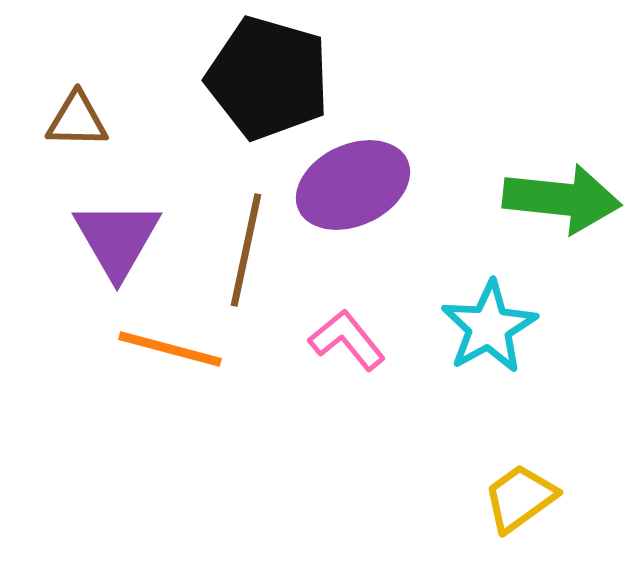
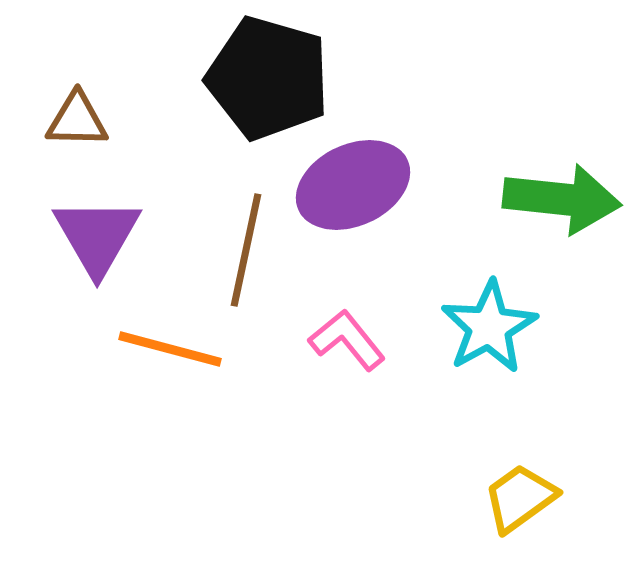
purple triangle: moved 20 px left, 3 px up
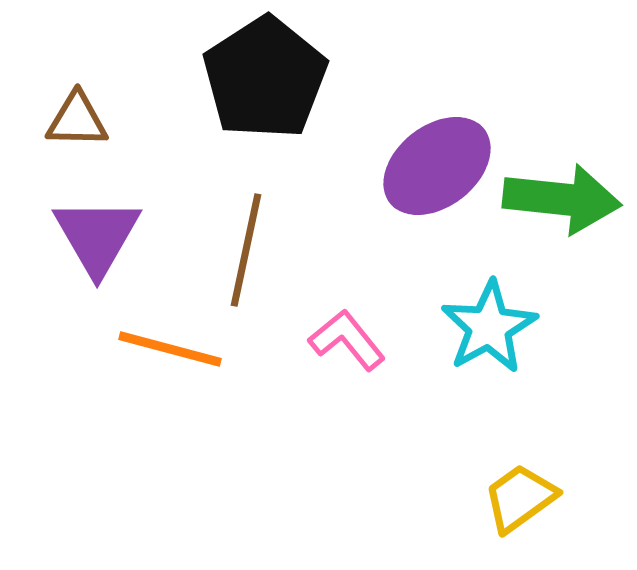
black pentagon: moved 3 px left; rotated 23 degrees clockwise
purple ellipse: moved 84 px right, 19 px up; rotated 13 degrees counterclockwise
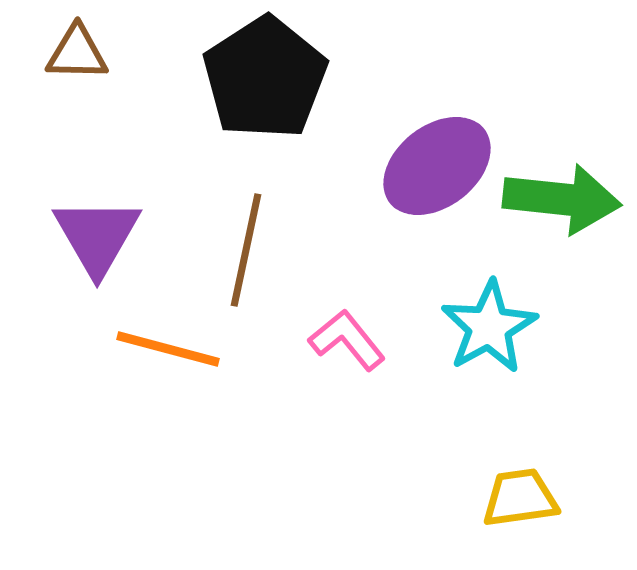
brown triangle: moved 67 px up
orange line: moved 2 px left
yellow trapezoid: rotated 28 degrees clockwise
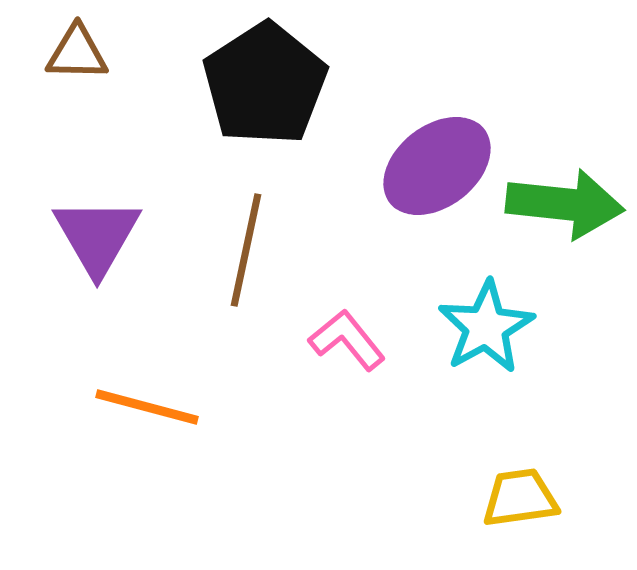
black pentagon: moved 6 px down
green arrow: moved 3 px right, 5 px down
cyan star: moved 3 px left
orange line: moved 21 px left, 58 px down
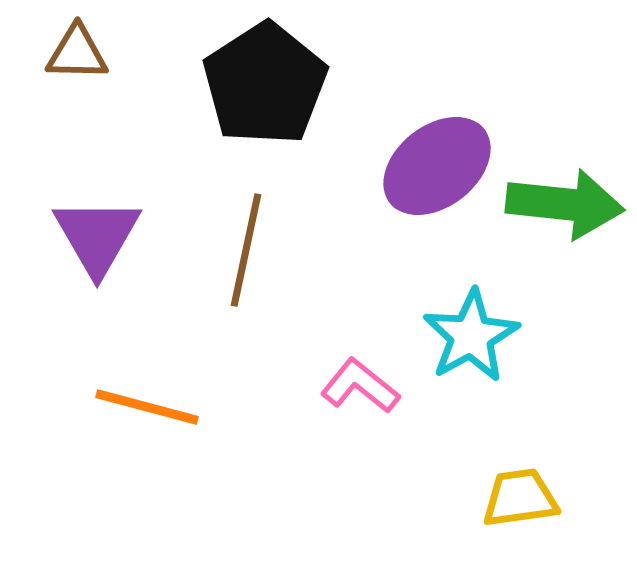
cyan star: moved 15 px left, 9 px down
pink L-shape: moved 13 px right, 46 px down; rotated 12 degrees counterclockwise
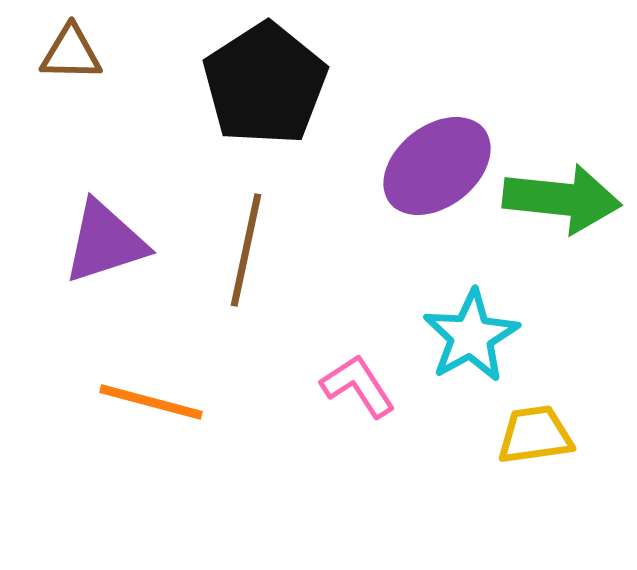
brown triangle: moved 6 px left
green arrow: moved 3 px left, 5 px up
purple triangle: moved 8 px right, 6 px down; rotated 42 degrees clockwise
pink L-shape: moved 2 px left; rotated 18 degrees clockwise
orange line: moved 4 px right, 5 px up
yellow trapezoid: moved 15 px right, 63 px up
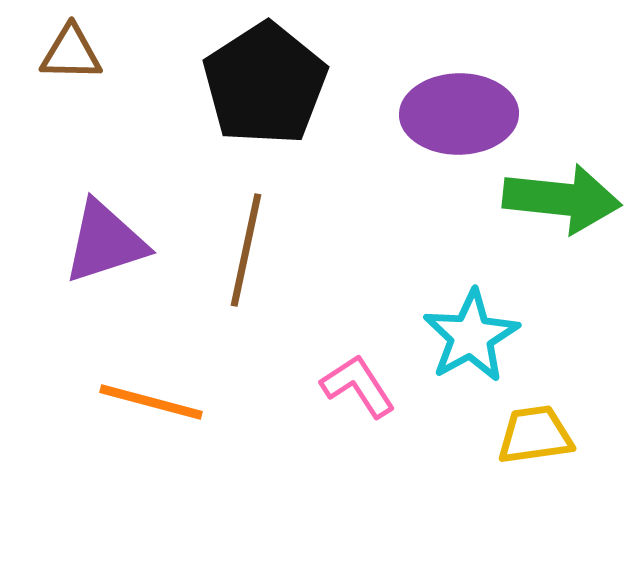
purple ellipse: moved 22 px right, 52 px up; rotated 37 degrees clockwise
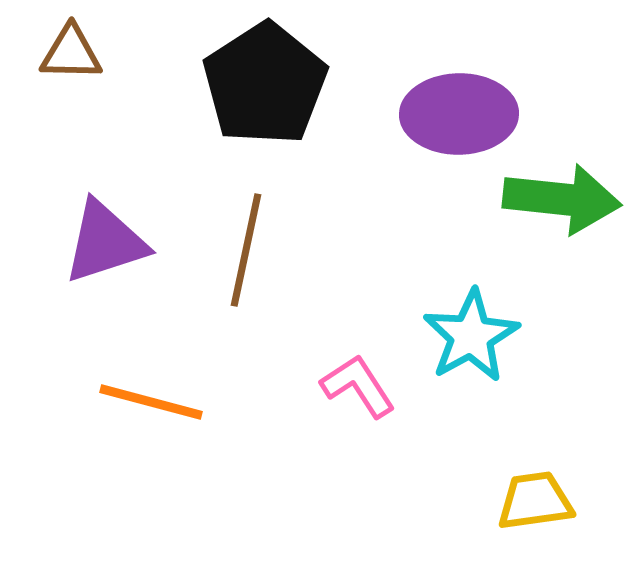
yellow trapezoid: moved 66 px down
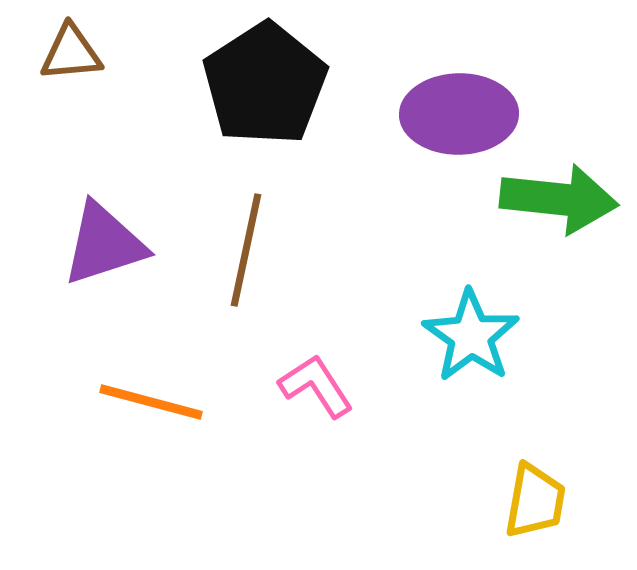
brown triangle: rotated 6 degrees counterclockwise
green arrow: moved 3 px left
purple triangle: moved 1 px left, 2 px down
cyan star: rotated 8 degrees counterclockwise
pink L-shape: moved 42 px left
yellow trapezoid: rotated 108 degrees clockwise
